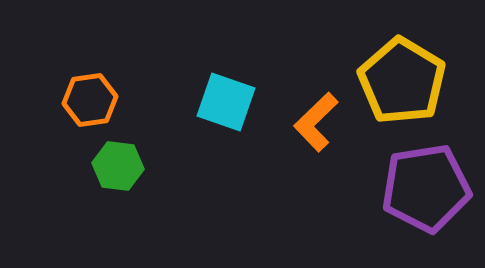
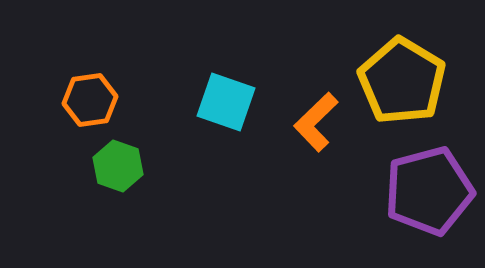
green hexagon: rotated 12 degrees clockwise
purple pentagon: moved 3 px right, 3 px down; rotated 6 degrees counterclockwise
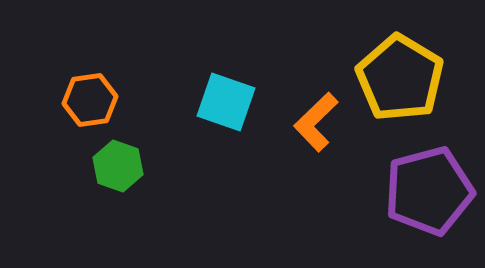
yellow pentagon: moved 2 px left, 3 px up
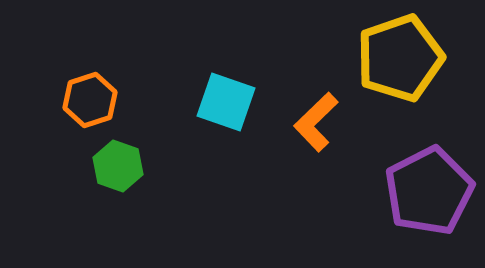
yellow pentagon: moved 20 px up; rotated 22 degrees clockwise
orange hexagon: rotated 10 degrees counterclockwise
purple pentagon: rotated 12 degrees counterclockwise
